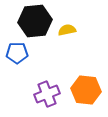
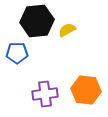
black hexagon: moved 2 px right
yellow semicircle: rotated 18 degrees counterclockwise
purple cross: moved 2 px left; rotated 15 degrees clockwise
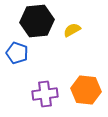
yellow semicircle: moved 5 px right
blue pentagon: rotated 20 degrees clockwise
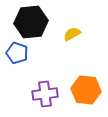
black hexagon: moved 6 px left, 1 px down
yellow semicircle: moved 4 px down
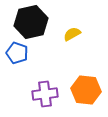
black hexagon: rotated 8 degrees counterclockwise
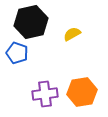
orange hexagon: moved 4 px left, 2 px down; rotated 16 degrees counterclockwise
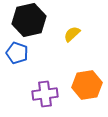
black hexagon: moved 2 px left, 2 px up
yellow semicircle: rotated 12 degrees counterclockwise
orange hexagon: moved 5 px right, 7 px up
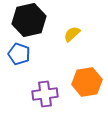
blue pentagon: moved 2 px right, 1 px down
orange hexagon: moved 3 px up
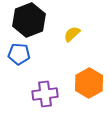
black hexagon: rotated 8 degrees counterclockwise
blue pentagon: rotated 15 degrees counterclockwise
orange hexagon: moved 2 px right, 1 px down; rotated 20 degrees counterclockwise
